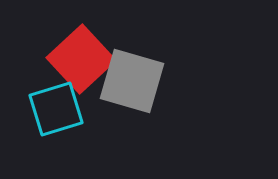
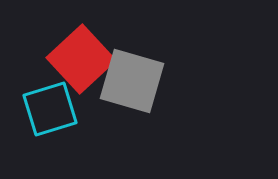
cyan square: moved 6 px left
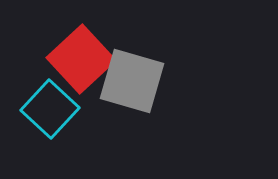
cyan square: rotated 30 degrees counterclockwise
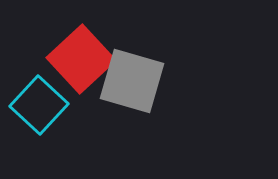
cyan square: moved 11 px left, 4 px up
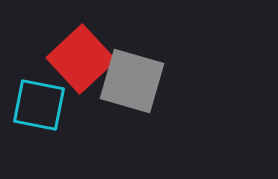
cyan square: rotated 32 degrees counterclockwise
